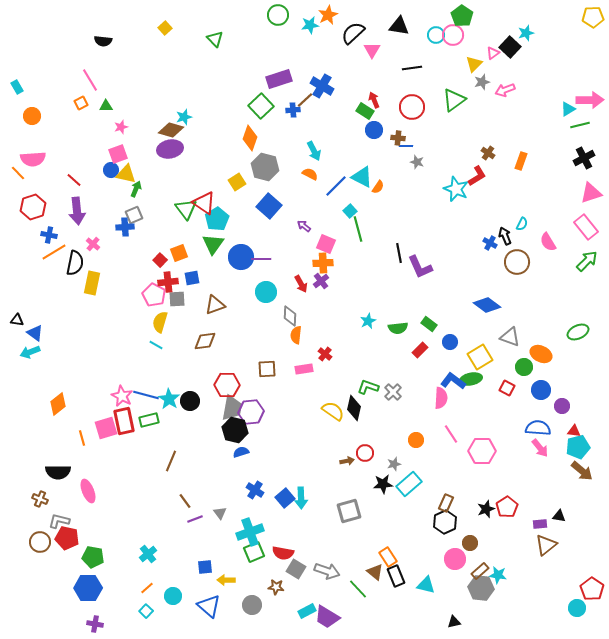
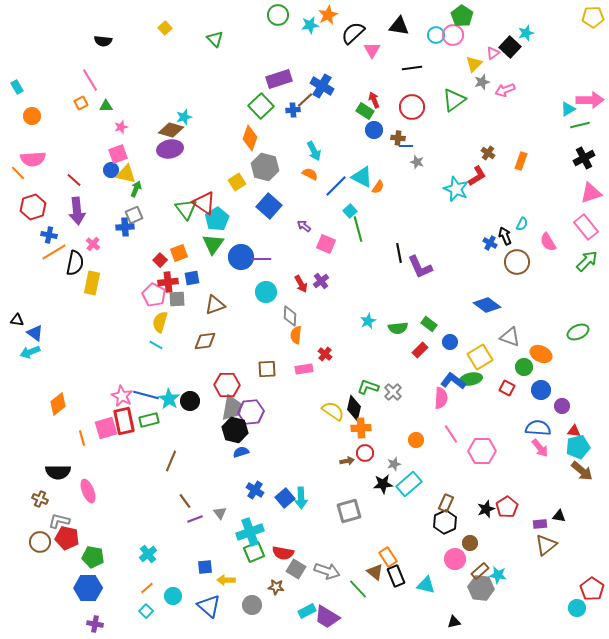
orange cross at (323, 263): moved 38 px right, 165 px down
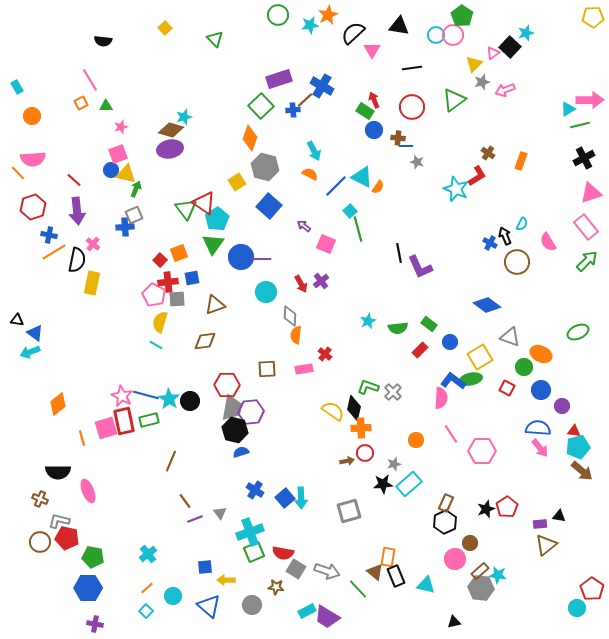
black semicircle at (75, 263): moved 2 px right, 3 px up
orange rectangle at (388, 557): rotated 42 degrees clockwise
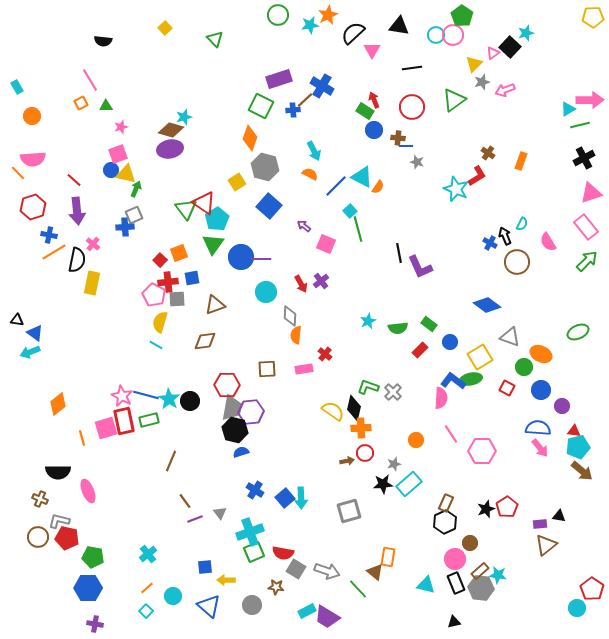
green square at (261, 106): rotated 20 degrees counterclockwise
brown circle at (40, 542): moved 2 px left, 5 px up
black rectangle at (396, 576): moved 60 px right, 7 px down
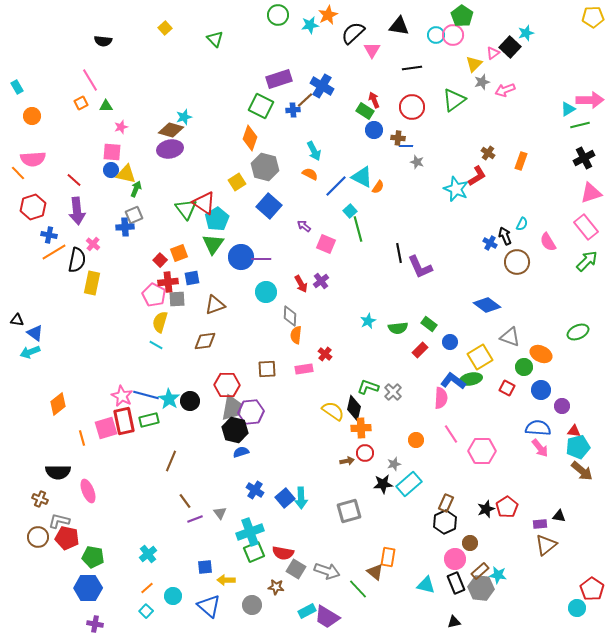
pink square at (118, 154): moved 6 px left, 2 px up; rotated 24 degrees clockwise
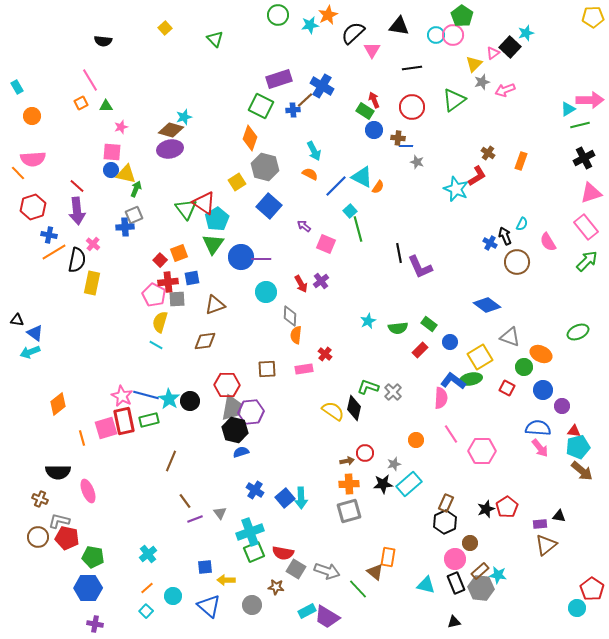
red line at (74, 180): moved 3 px right, 6 px down
blue circle at (541, 390): moved 2 px right
orange cross at (361, 428): moved 12 px left, 56 px down
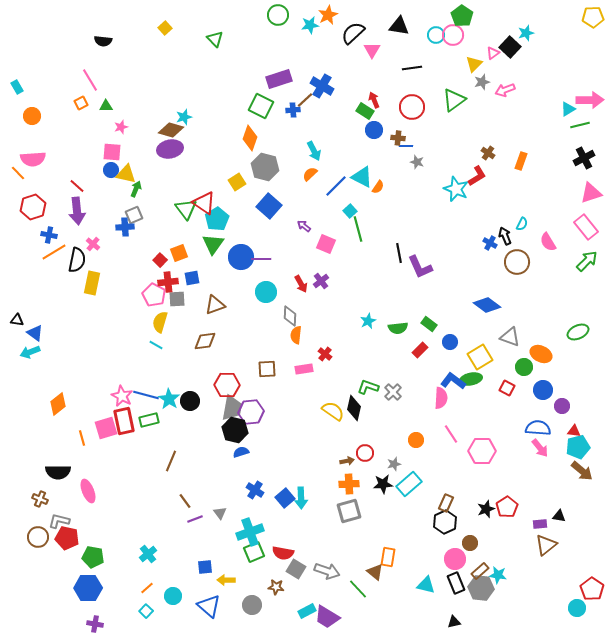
orange semicircle at (310, 174): rotated 70 degrees counterclockwise
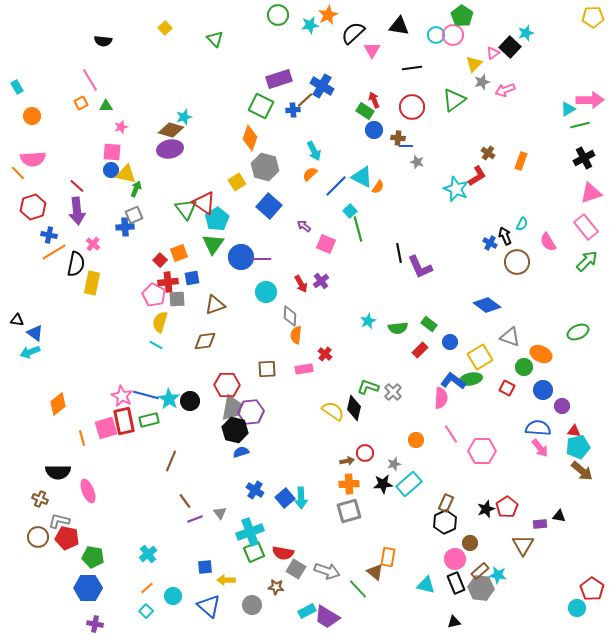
black semicircle at (77, 260): moved 1 px left, 4 px down
brown triangle at (546, 545): moved 23 px left; rotated 20 degrees counterclockwise
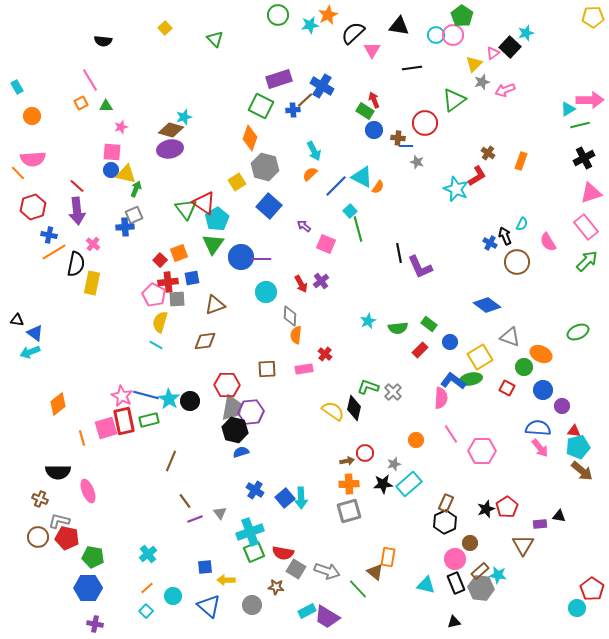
red circle at (412, 107): moved 13 px right, 16 px down
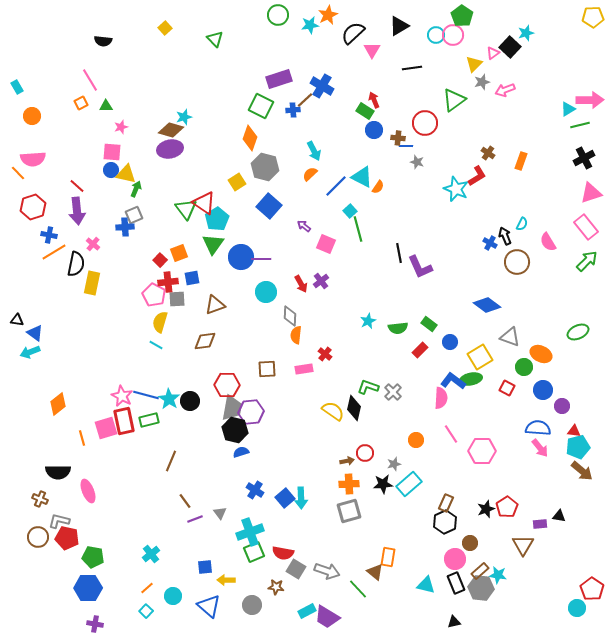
black triangle at (399, 26): rotated 40 degrees counterclockwise
cyan cross at (148, 554): moved 3 px right
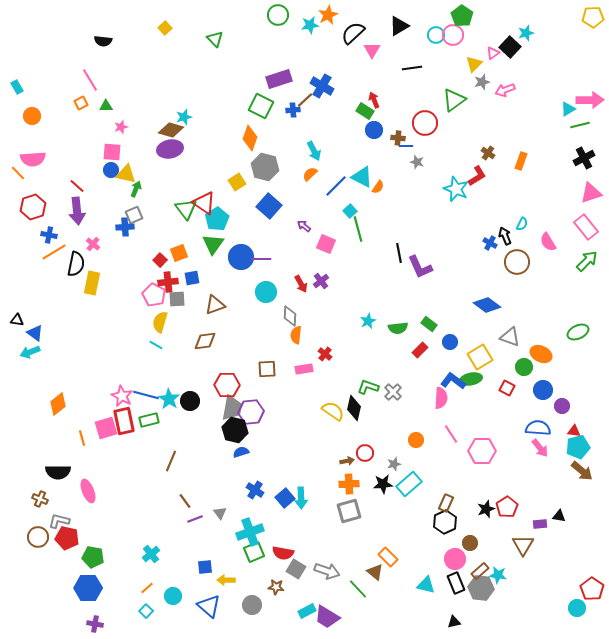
orange rectangle at (388, 557): rotated 54 degrees counterclockwise
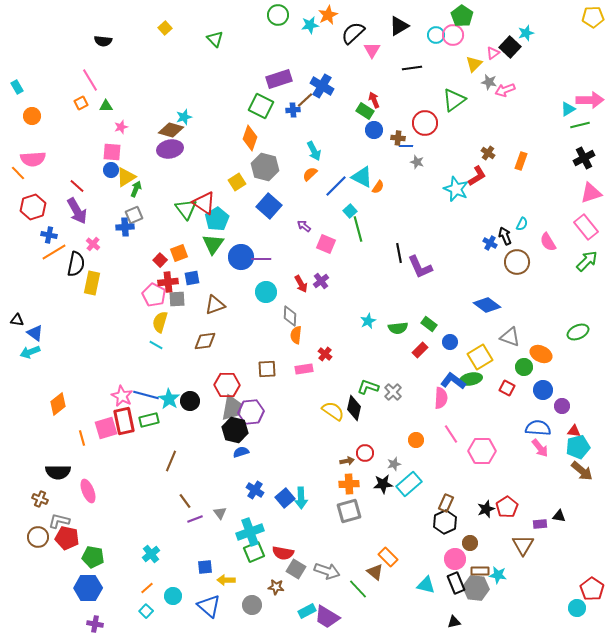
gray star at (482, 82): moved 7 px right; rotated 28 degrees clockwise
yellow triangle at (126, 174): moved 3 px down; rotated 45 degrees counterclockwise
purple arrow at (77, 211): rotated 24 degrees counterclockwise
brown rectangle at (480, 571): rotated 42 degrees clockwise
gray hexagon at (481, 588): moved 5 px left
